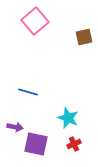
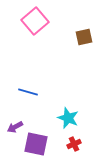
purple arrow: rotated 140 degrees clockwise
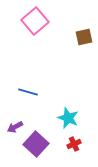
purple square: rotated 30 degrees clockwise
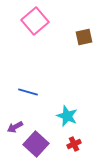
cyan star: moved 1 px left, 2 px up
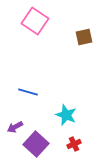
pink square: rotated 16 degrees counterclockwise
cyan star: moved 1 px left, 1 px up
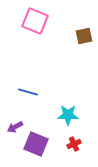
pink square: rotated 12 degrees counterclockwise
brown square: moved 1 px up
cyan star: moved 2 px right; rotated 20 degrees counterclockwise
purple square: rotated 20 degrees counterclockwise
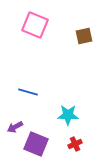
pink square: moved 4 px down
red cross: moved 1 px right
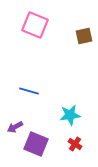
blue line: moved 1 px right, 1 px up
cyan star: moved 2 px right; rotated 10 degrees counterclockwise
red cross: rotated 32 degrees counterclockwise
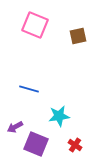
brown square: moved 6 px left
blue line: moved 2 px up
cyan star: moved 11 px left, 1 px down
red cross: moved 1 px down
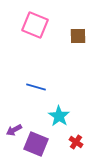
brown square: rotated 12 degrees clockwise
blue line: moved 7 px right, 2 px up
cyan star: rotated 30 degrees counterclockwise
purple arrow: moved 1 px left, 3 px down
red cross: moved 1 px right, 3 px up
